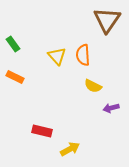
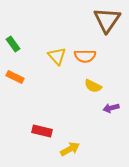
orange semicircle: moved 2 px right, 1 px down; rotated 85 degrees counterclockwise
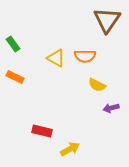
yellow triangle: moved 1 px left, 2 px down; rotated 18 degrees counterclockwise
yellow semicircle: moved 4 px right, 1 px up
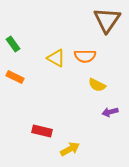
purple arrow: moved 1 px left, 4 px down
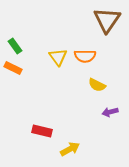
green rectangle: moved 2 px right, 2 px down
yellow triangle: moved 2 px right, 1 px up; rotated 24 degrees clockwise
orange rectangle: moved 2 px left, 9 px up
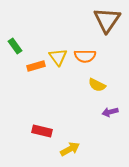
orange rectangle: moved 23 px right, 2 px up; rotated 42 degrees counterclockwise
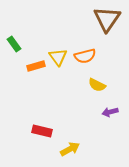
brown triangle: moved 1 px up
green rectangle: moved 1 px left, 2 px up
orange semicircle: rotated 15 degrees counterclockwise
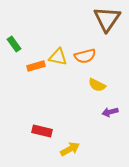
yellow triangle: rotated 42 degrees counterclockwise
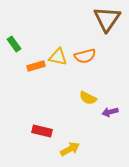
yellow semicircle: moved 9 px left, 13 px down
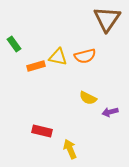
yellow arrow: rotated 84 degrees counterclockwise
